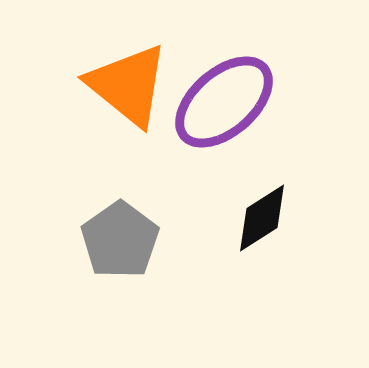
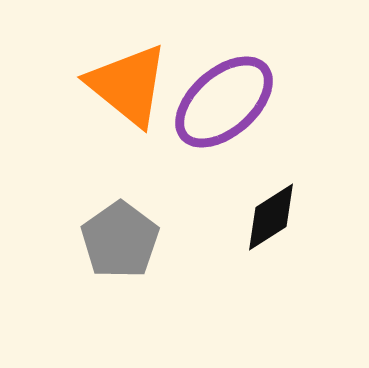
black diamond: moved 9 px right, 1 px up
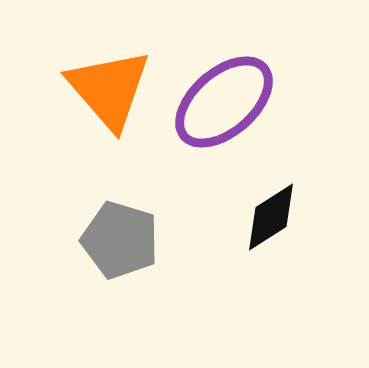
orange triangle: moved 19 px left, 4 px down; rotated 10 degrees clockwise
gray pentagon: rotated 20 degrees counterclockwise
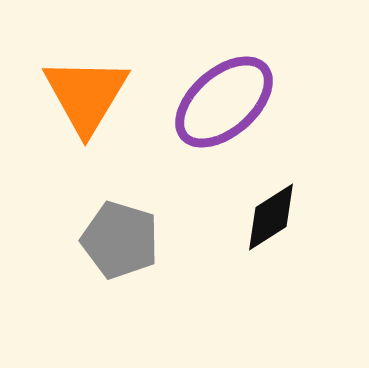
orange triangle: moved 23 px left, 6 px down; rotated 12 degrees clockwise
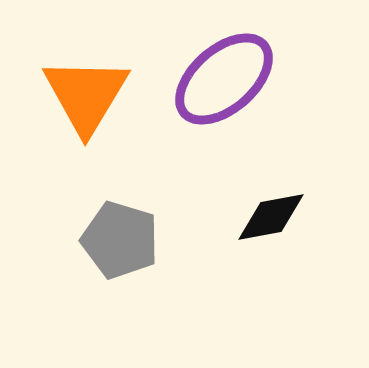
purple ellipse: moved 23 px up
black diamond: rotated 22 degrees clockwise
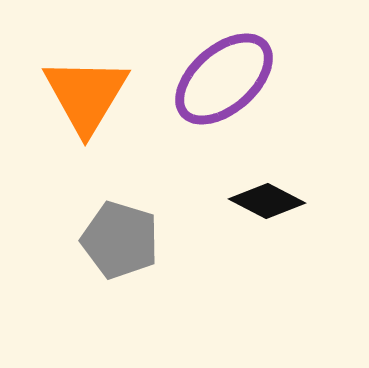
black diamond: moved 4 px left, 16 px up; rotated 38 degrees clockwise
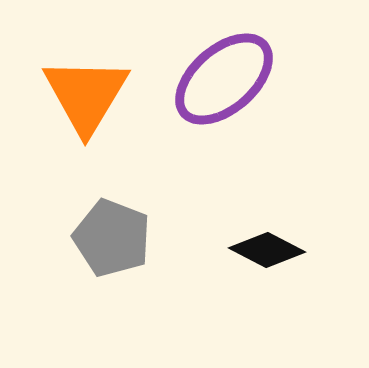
black diamond: moved 49 px down
gray pentagon: moved 8 px left, 2 px up; rotated 4 degrees clockwise
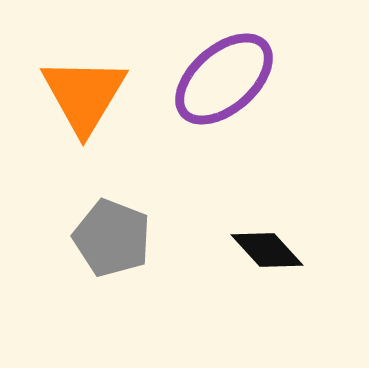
orange triangle: moved 2 px left
black diamond: rotated 20 degrees clockwise
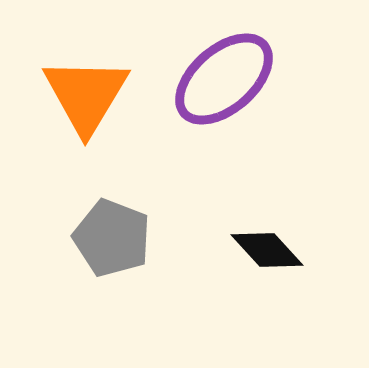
orange triangle: moved 2 px right
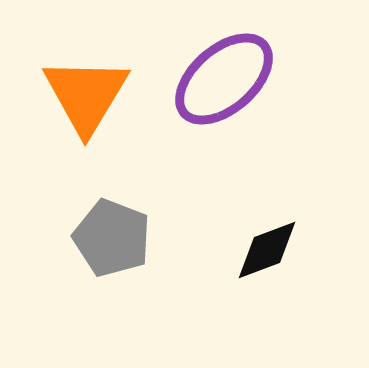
black diamond: rotated 68 degrees counterclockwise
